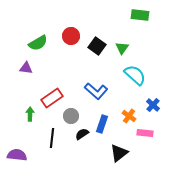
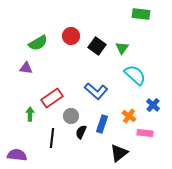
green rectangle: moved 1 px right, 1 px up
black semicircle: moved 1 px left, 2 px up; rotated 32 degrees counterclockwise
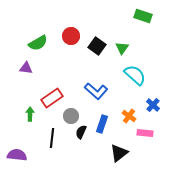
green rectangle: moved 2 px right, 2 px down; rotated 12 degrees clockwise
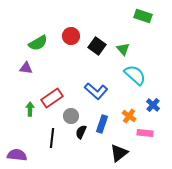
green triangle: moved 1 px right, 1 px down; rotated 16 degrees counterclockwise
green arrow: moved 5 px up
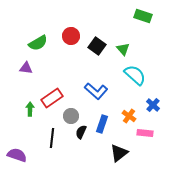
purple semicircle: rotated 12 degrees clockwise
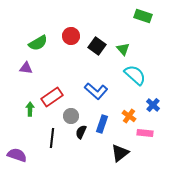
red rectangle: moved 1 px up
black triangle: moved 1 px right
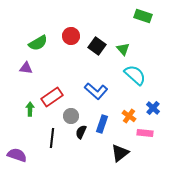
blue cross: moved 3 px down
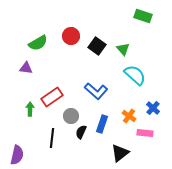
purple semicircle: rotated 84 degrees clockwise
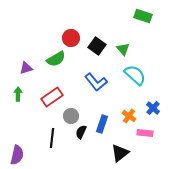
red circle: moved 2 px down
green semicircle: moved 18 px right, 16 px down
purple triangle: rotated 24 degrees counterclockwise
blue L-shape: moved 9 px up; rotated 10 degrees clockwise
green arrow: moved 12 px left, 15 px up
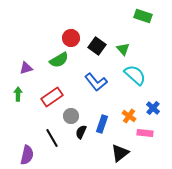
green semicircle: moved 3 px right, 1 px down
black line: rotated 36 degrees counterclockwise
purple semicircle: moved 10 px right
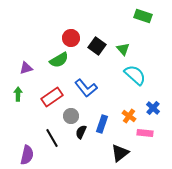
blue L-shape: moved 10 px left, 6 px down
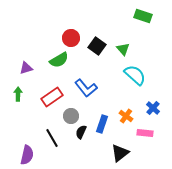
orange cross: moved 3 px left
